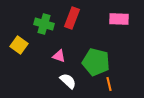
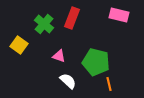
pink rectangle: moved 4 px up; rotated 12 degrees clockwise
green cross: rotated 24 degrees clockwise
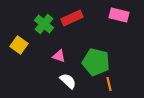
red rectangle: rotated 45 degrees clockwise
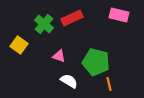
white semicircle: moved 1 px right; rotated 12 degrees counterclockwise
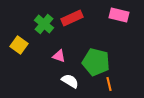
white semicircle: moved 1 px right
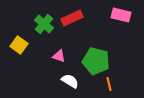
pink rectangle: moved 2 px right
green pentagon: moved 1 px up
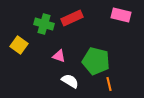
green cross: rotated 24 degrees counterclockwise
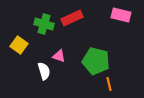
white semicircle: moved 26 px left, 10 px up; rotated 42 degrees clockwise
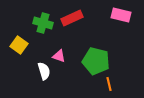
green cross: moved 1 px left, 1 px up
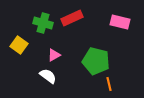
pink rectangle: moved 1 px left, 7 px down
pink triangle: moved 5 px left, 1 px up; rotated 48 degrees counterclockwise
white semicircle: moved 4 px right, 5 px down; rotated 36 degrees counterclockwise
